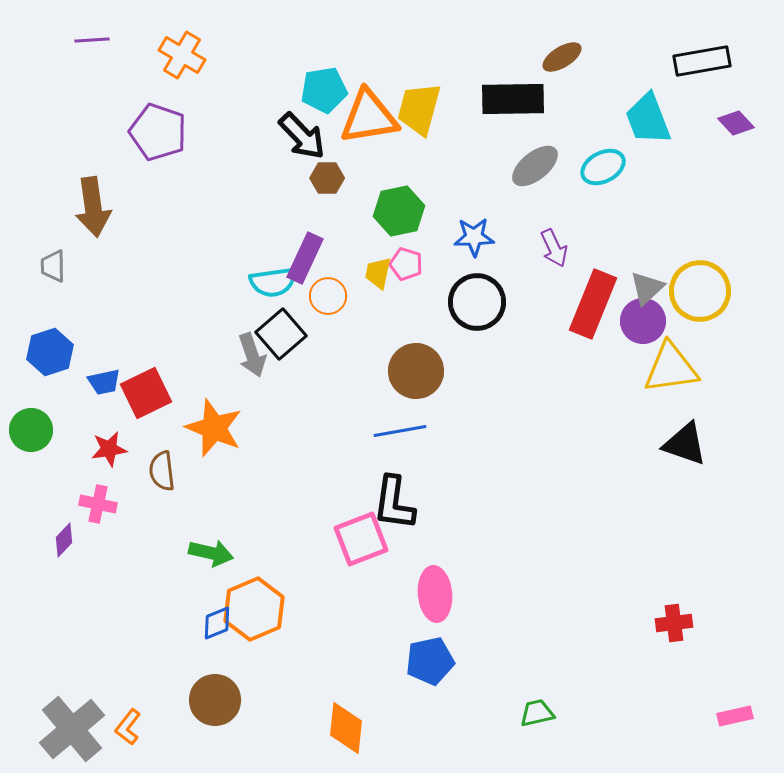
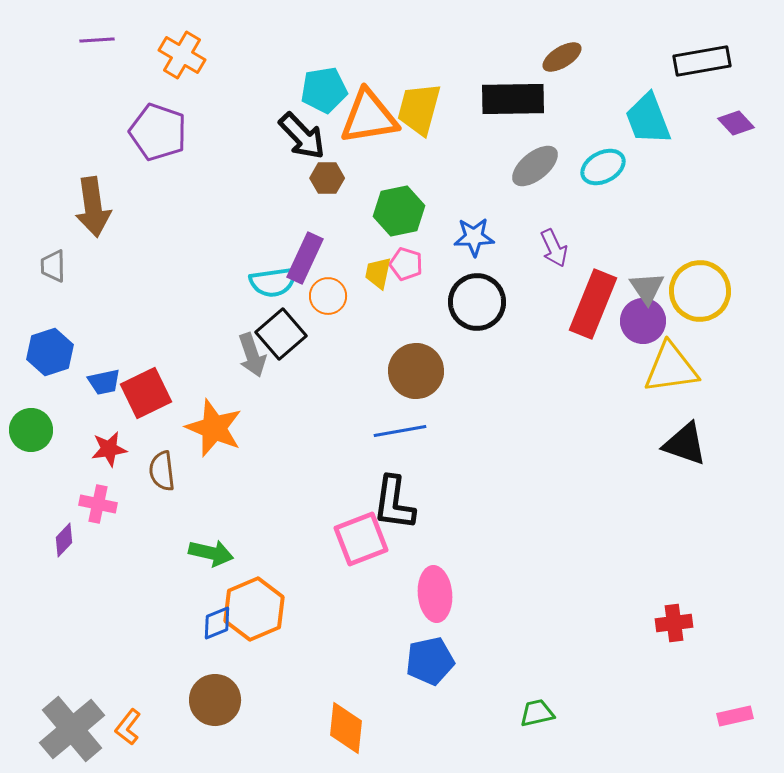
purple line at (92, 40): moved 5 px right
gray triangle at (647, 288): rotated 21 degrees counterclockwise
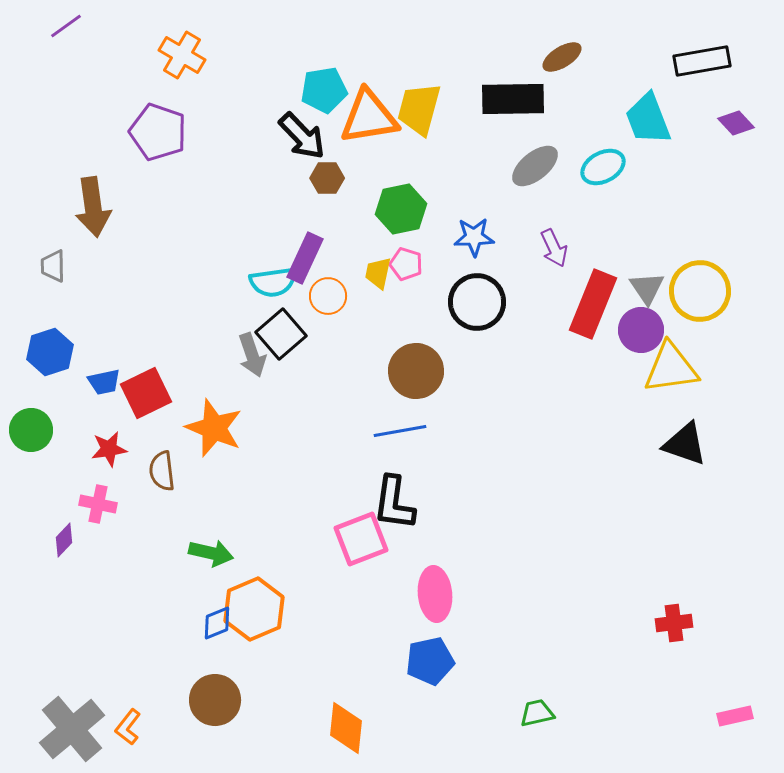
purple line at (97, 40): moved 31 px left, 14 px up; rotated 32 degrees counterclockwise
green hexagon at (399, 211): moved 2 px right, 2 px up
purple circle at (643, 321): moved 2 px left, 9 px down
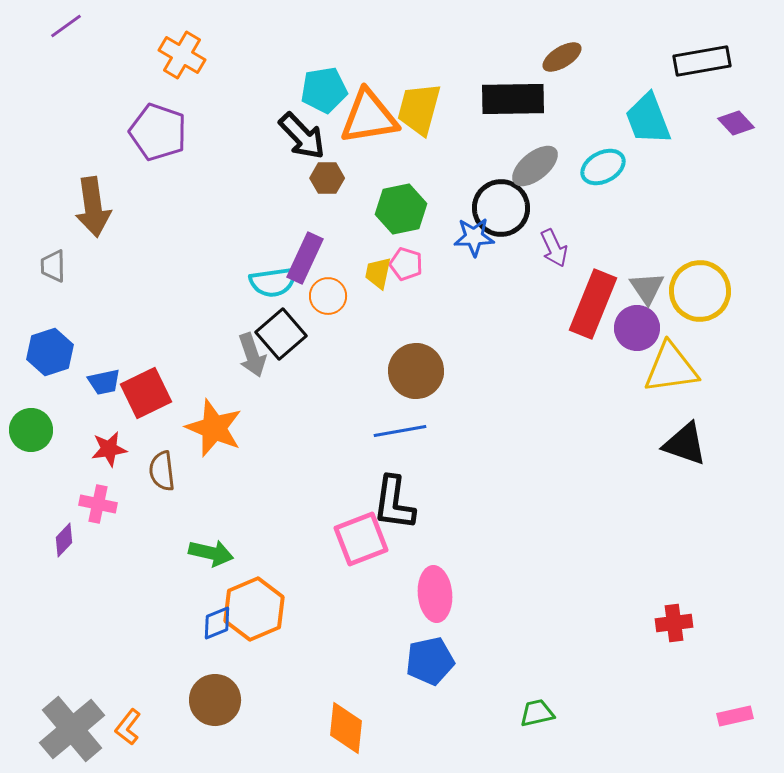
black circle at (477, 302): moved 24 px right, 94 px up
purple circle at (641, 330): moved 4 px left, 2 px up
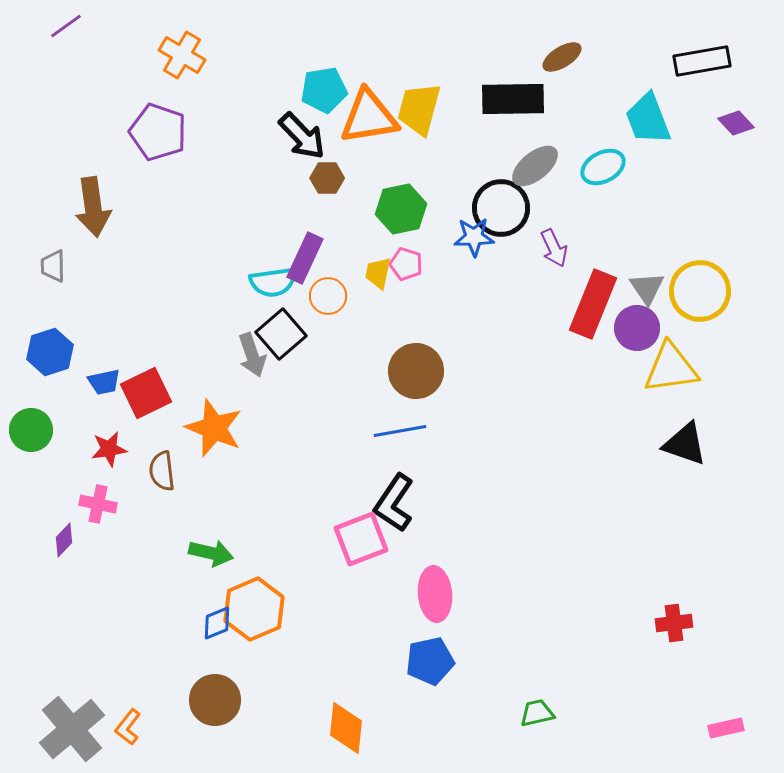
black L-shape at (394, 503): rotated 26 degrees clockwise
pink rectangle at (735, 716): moved 9 px left, 12 px down
